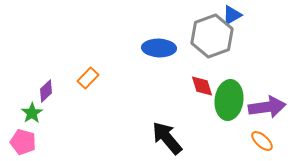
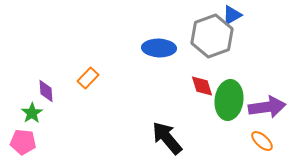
purple diamond: rotated 50 degrees counterclockwise
pink pentagon: rotated 10 degrees counterclockwise
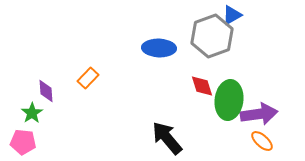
purple arrow: moved 8 px left, 7 px down
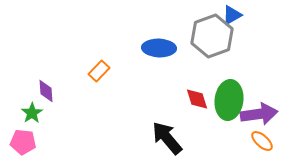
orange rectangle: moved 11 px right, 7 px up
red diamond: moved 5 px left, 13 px down
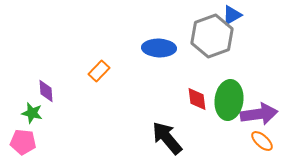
red diamond: rotated 10 degrees clockwise
green star: rotated 25 degrees counterclockwise
